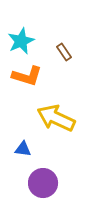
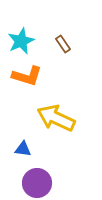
brown rectangle: moved 1 px left, 8 px up
purple circle: moved 6 px left
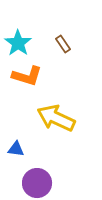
cyan star: moved 3 px left, 2 px down; rotated 12 degrees counterclockwise
blue triangle: moved 7 px left
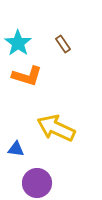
yellow arrow: moved 10 px down
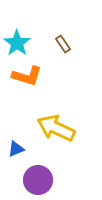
cyan star: moved 1 px left
blue triangle: rotated 30 degrees counterclockwise
purple circle: moved 1 px right, 3 px up
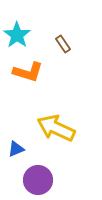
cyan star: moved 8 px up
orange L-shape: moved 1 px right, 4 px up
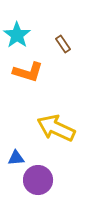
blue triangle: moved 9 px down; rotated 18 degrees clockwise
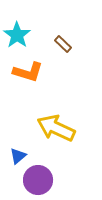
brown rectangle: rotated 12 degrees counterclockwise
blue triangle: moved 2 px right, 2 px up; rotated 36 degrees counterclockwise
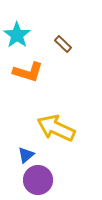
blue triangle: moved 8 px right, 1 px up
